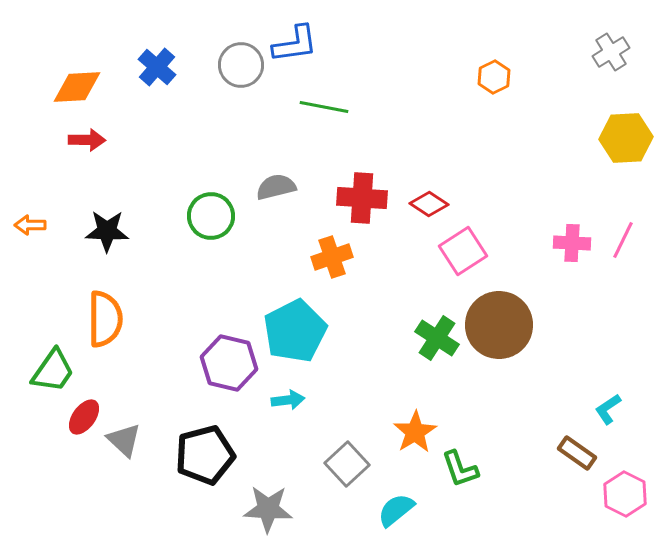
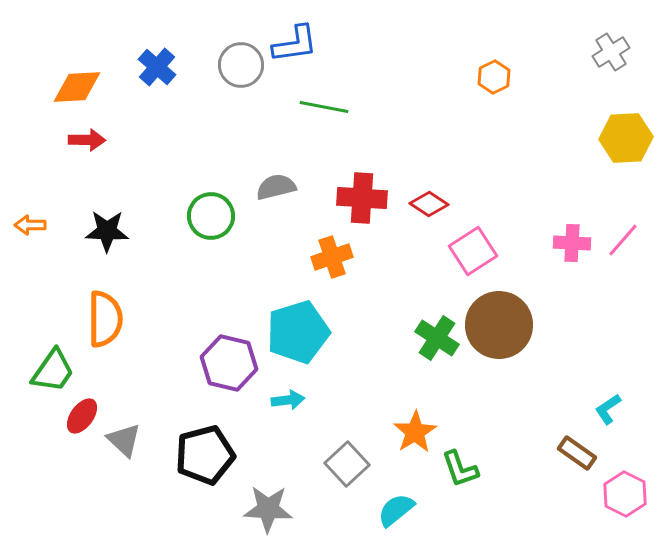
pink line: rotated 15 degrees clockwise
pink square: moved 10 px right
cyan pentagon: moved 3 px right, 1 px down; rotated 10 degrees clockwise
red ellipse: moved 2 px left, 1 px up
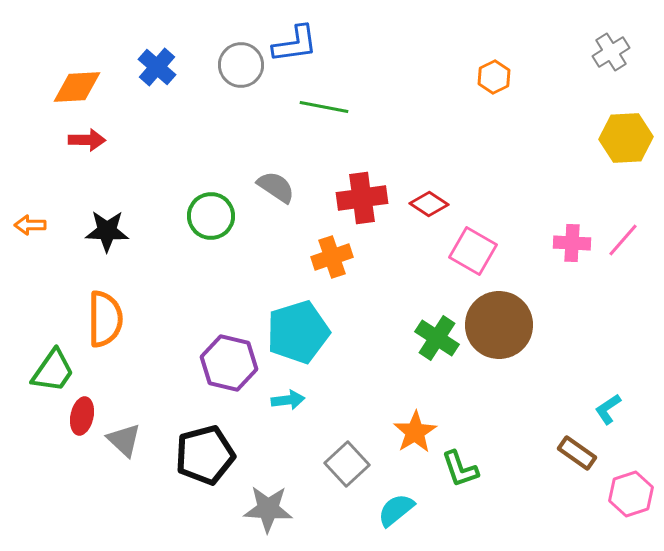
gray semicircle: rotated 48 degrees clockwise
red cross: rotated 12 degrees counterclockwise
pink square: rotated 27 degrees counterclockwise
red ellipse: rotated 24 degrees counterclockwise
pink hexagon: moved 6 px right; rotated 15 degrees clockwise
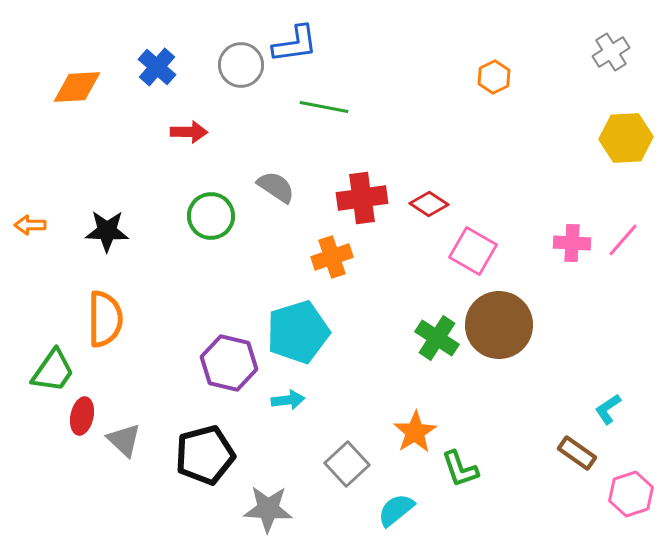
red arrow: moved 102 px right, 8 px up
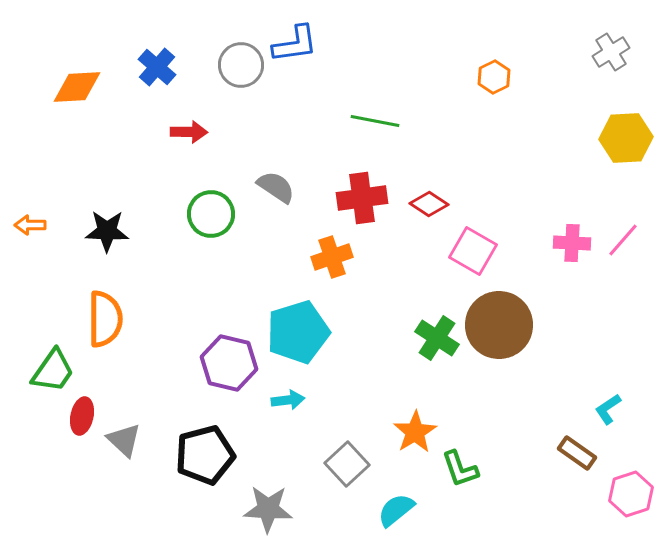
green line: moved 51 px right, 14 px down
green circle: moved 2 px up
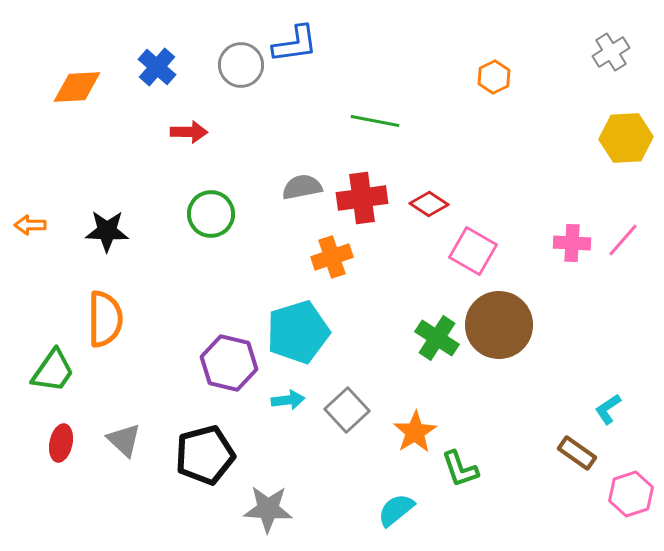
gray semicircle: moved 26 px right; rotated 45 degrees counterclockwise
red ellipse: moved 21 px left, 27 px down
gray square: moved 54 px up
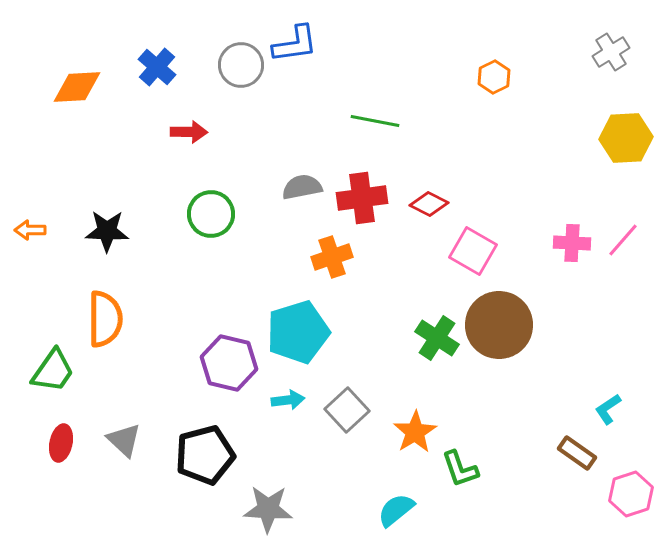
red diamond: rotated 6 degrees counterclockwise
orange arrow: moved 5 px down
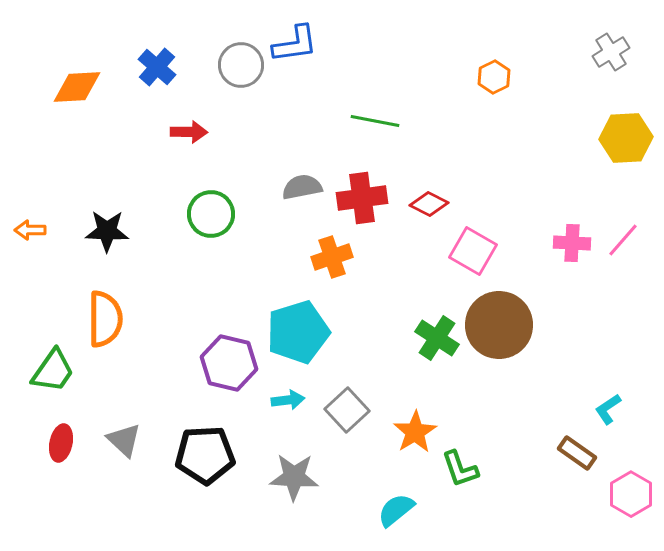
black pentagon: rotated 12 degrees clockwise
pink hexagon: rotated 12 degrees counterclockwise
gray star: moved 26 px right, 32 px up
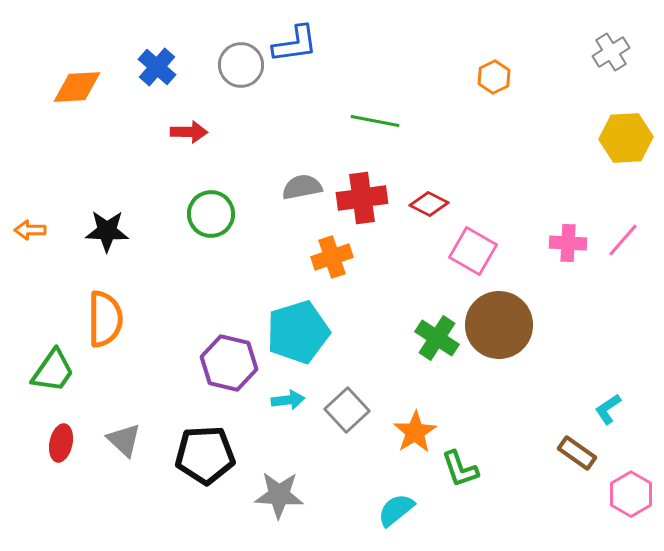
pink cross: moved 4 px left
gray star: moved 15 px left, 18 px down
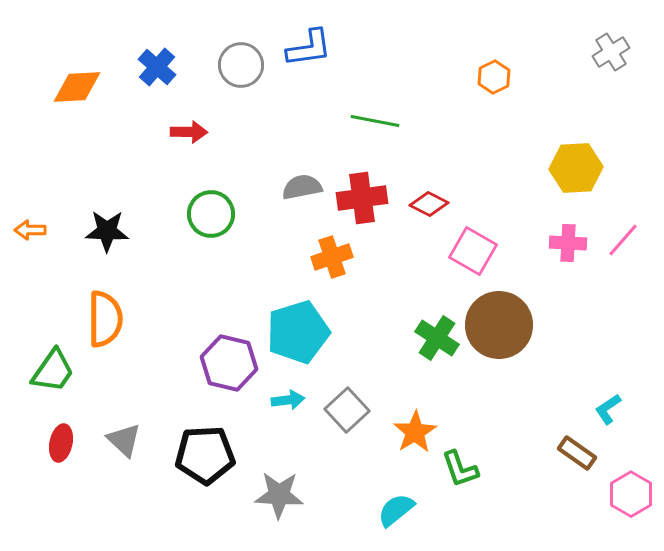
blue L-shape: moved 14 px right, 4 px down
yellow hexagon: moved 50 px left, 30 px down
